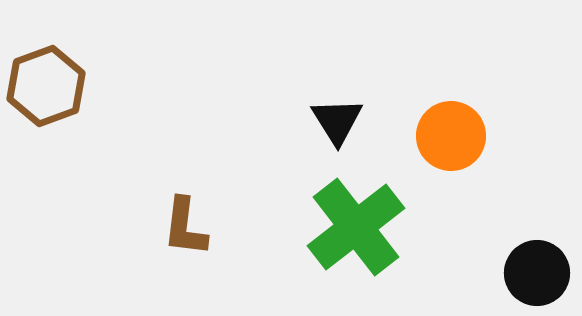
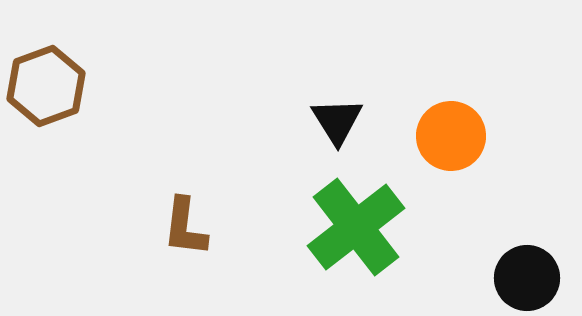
black circle: moved 10 px left, 5 px down
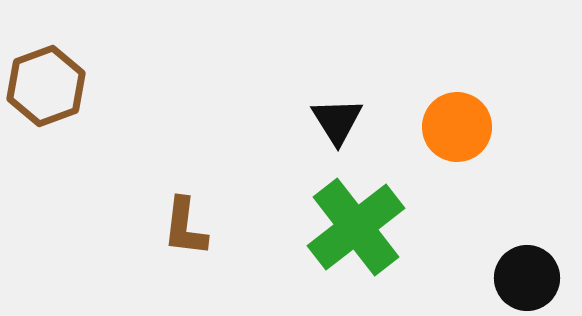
orange circle: moved 6 px right, 9 px up
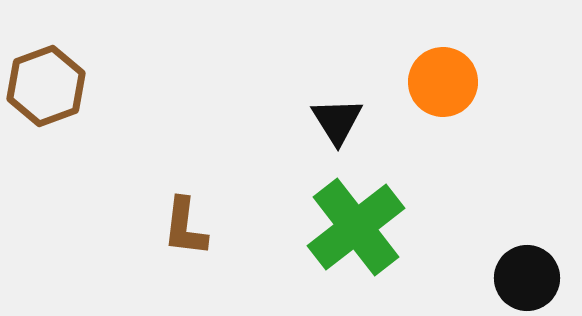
orange circle: moved 14 px left, 45 px up
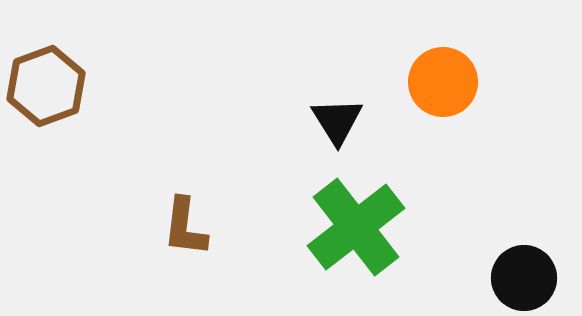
black circle: moved 3 px left
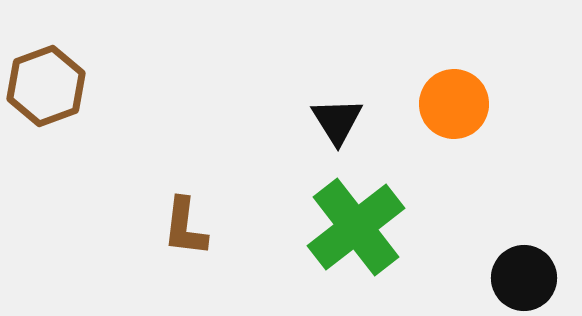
orange circle: moved 11 px right, 22 px down
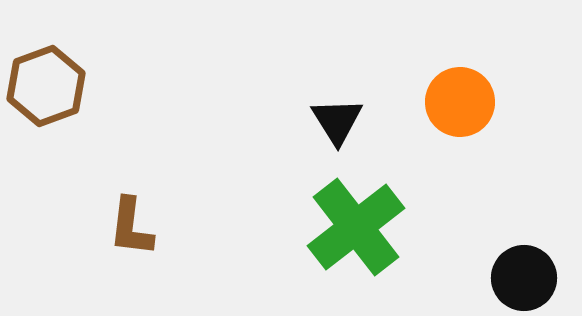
orange circle: moved 6 px right, 2 px up
brown L-shape: moved 54 px left
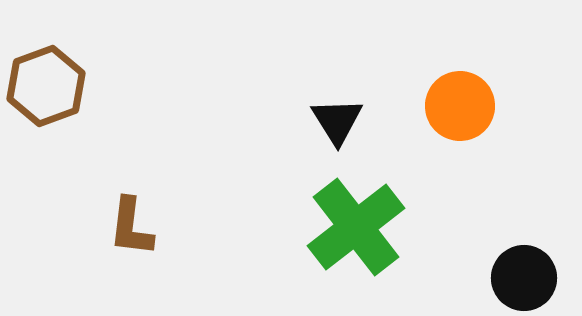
orange circle: moved 4 px down
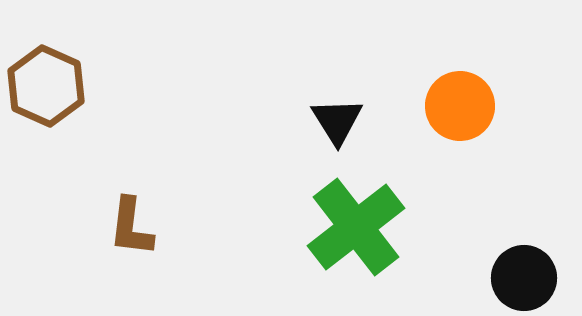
brown hexagon: rotated 16 degrees counterclockwise
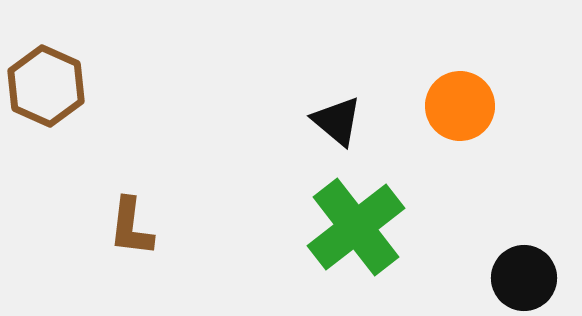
black triangle: rotated 18 degrees counterclockwise
